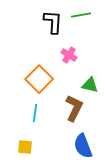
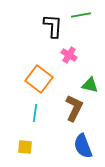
black L-shape: moved 4 px down
orange square: rotated 8 degrees counterclockwise
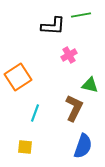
black L-shape: rotated 90 degrees clockwise
pink cross: rotated 28 degrees clockwise
orange square: moved 21 px left, 2 px up; rotated 20 degrees clockwise
cyan line: rotated 12 degrees clockwise
blue semicircle: rotated 140 degrees counterclockwise
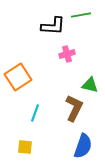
pink cross: moved 2 px left, 1 px up; rotated 14 degrees clockwise
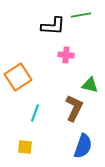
pink cross: moved 1 px left, 1 px down; rotated 21 degrees clockwise
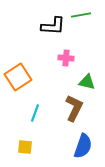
pink cross: moved 3 px down
green triangle: moved 3 px left, 3 px up
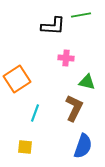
orange square: moved 1 px left, 2 px down
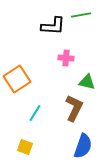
cyan line: rotated 12 degrees clockwise
yellow square: rotated 14 degrees clockwise
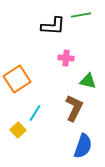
green triangle: moved 1 px right, 1 px up
yellow square: moved 7 px left, 17 px up; rotated 28 degrees clockwise
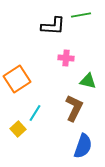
yellow square: moved 1 px up
